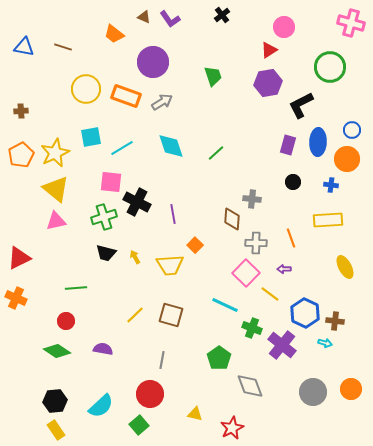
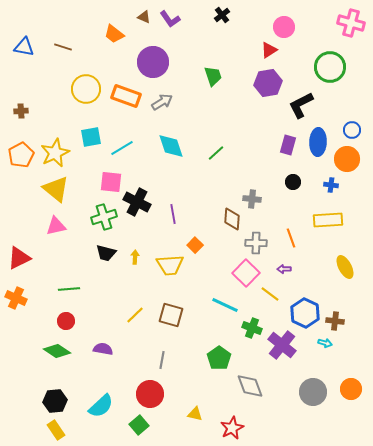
pink triangle at (56, 221): moved 5 px down
yellow arrow at (135, 257): rotated 32 degrees clockwise
green line at (76, 288): moved 7 px left, 1 px down
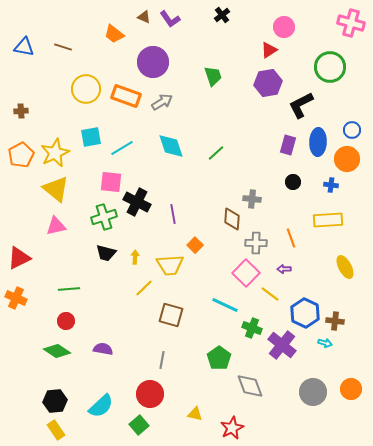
yellow line at (135, 315): moved 9 px right, 27 px up
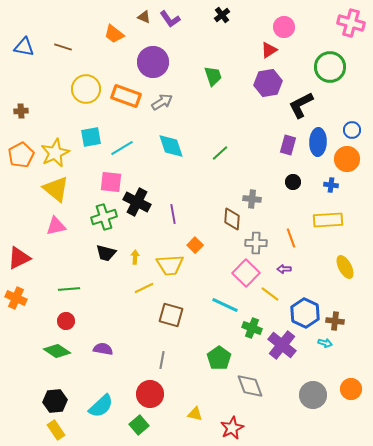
green line at (216, 153): moved 4 px right
yellow line at (144, 288): rotated 18 degrees clockwise
gray circle at (313, 392): moved 3 px down
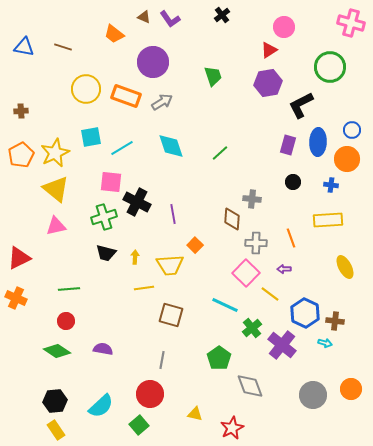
yellow line at (144, 288): rotated 18 degrees clockwise
green cross at (252, 328): rotated 30 degrees clockwise
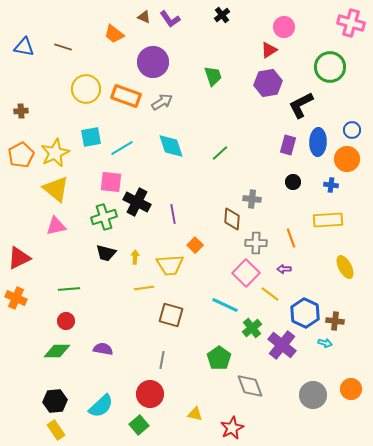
green diamond at (57, 351): rotated 32 degrees counterclockwise
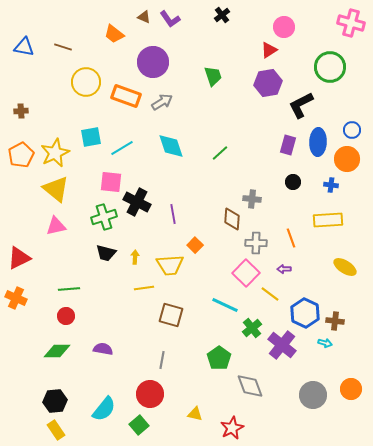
yellow circle at (86, 89): moved 7 px up
yellow ellipse at (345, 267): rotated 30 degrees counterclockwise
red circle at (66, 321): moved 5 px up
cyan semicircle at (101, 406): moved 3 px right, 3 px down; rotated 8 degrees counterclockwise
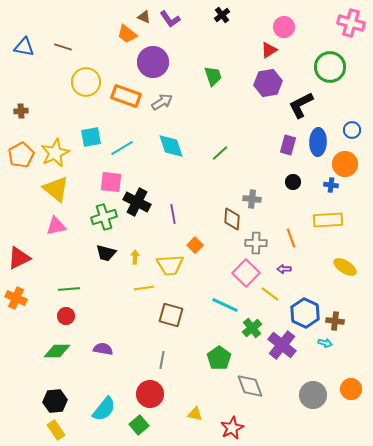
orange trapezoid at (114, 34): moved 13 px right
orange circle at (347, 159): moved 2 px left, 5 px down
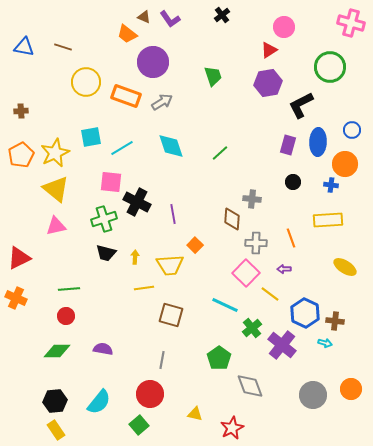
green cross at (104, 217): moved 2 px down
cyan semicircle at (104, 409): moved 5 px left, 7 px up
